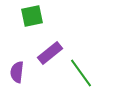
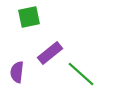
green square: moved 3 px left, 1 px down
green line: moved 1 px down; rotated 12 degrees counterclockwise
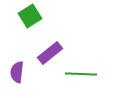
green square: moved 1 px right, 1 px up; rotated 20 degrees counterclockwise
green line: rotated 40 degrees counterclockwise
